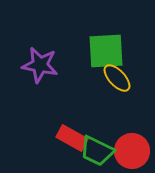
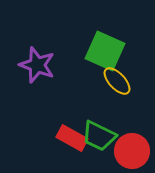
green square: moved 1 px left; rotated 27 degrees clockwise
purple star: moved 3 px left; rotated 9 degrees clockwise
yellow ellipse: moved 3 px down
green trapezoid: moved 2 px right, 15 px up
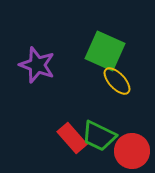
red rectangle: rotated 20 degrees clockwise
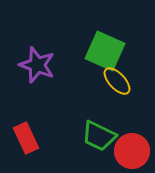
red rectangle: moved 46 px left; rotated 16 degrees clockwise
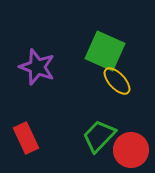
purple star: moved 2 px down
green trapezoid: rotated 108 degrees clockwise
red circle: moved 1 px left, 1 px up
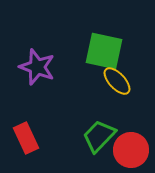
green square: moved 1 px left; rotated 12 degrees counterclockwise
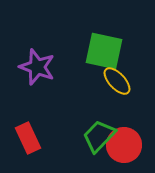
red rectangle: moved 2 px right
red circle: moved 7 px left, 5 px up
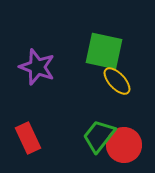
green trapezoid: rotated 6 degrees counterclockwise
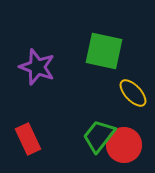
yellow ellipse: moved 16 px right, 12 px down
red rectangle: moved 1 px down
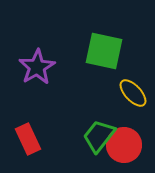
purple star: rotated 21 degrees clockwise
